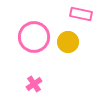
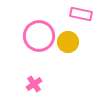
pink circle: moved 5 px right, 1 px up
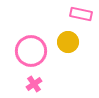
pink circle: moved 8 px left, 15 px down
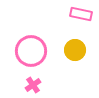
yellow circle: moved 7 px right, 8 px down
pink cross: moved 1 px left, 1 px down
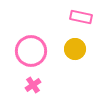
pink rectangle: moved 3 px down
yellow circle: moved 1 px up
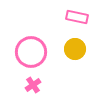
pink rectangle: moved 4 px left
pink circle: moved 1 px down
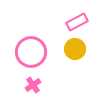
pink rectangle: moved 5 px down; rotated 40 degrees counterclockwise
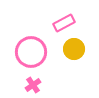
pink rectangle: moved 13 px left, 1 px down
yellow circle: moved 1 px left
